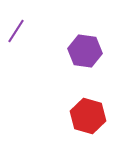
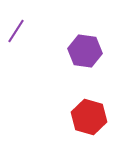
red hexagon: moved 1 px right, 1 px down
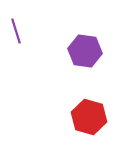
purple line: rotated 50 degrees counterclockwise
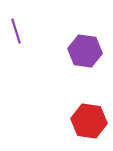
red hexagon: moved 4 px down; rotated 8 degrees counterclockwise
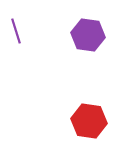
purple hexagon: moved 3 px right, 16 px up
